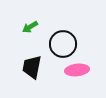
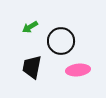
black circle: moved 2 px left, 3 px up
pink ellipse: moved 1 px right
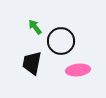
green arrow: moved 5 px right; rotated 84 degrees clockwise
black trapezoid: moved 4 px up
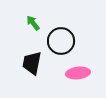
green arrow: moved 2 px left, 4 px up
pink ellipse: moved 3 px down
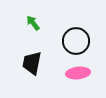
black circle: moved 15 px right
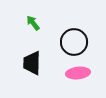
black circle: moved 2 px left, 1 px down
black trapezoid: rotated 10 degrees counterclockwise
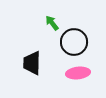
green arrow: moved 19 px right
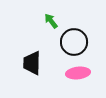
green arrow: moved 1 px left, 2 px up
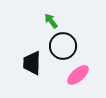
black circle: moved 11 px left, 4 px down
pink ellipse: moved 2 px down; rotated 35 degrees counterclockwise
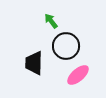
black circle: moved 3 px right
black trapezoid: moved 2 px right
